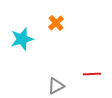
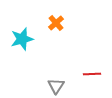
gray triangle: rotated 30 degrees counterclockwise
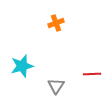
orange cross: rotated 21 degrees clockwise
cyan star: moved 27 px down
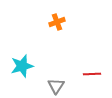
orange cross: moved 1 px right, 1 px up
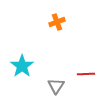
cyan star: rotated 20 degrees counterclockwise
red line: moved 6 px left
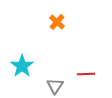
orange cross: rotated 28 degrees counterclockwise
gray triangle: moved 1 px left
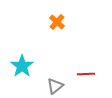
gray triangle: rotated 18 degrees clockwise
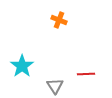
orange cross: moved 2 px right, 2 px up; rotated 21 degrees counterclockwise
gray triangle: rotated 24 degrees counterclockwise
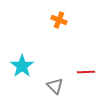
red line: moved 2 px up
gray triangle: rotated 12 degrees counterclockwise
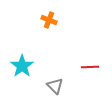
orange cross: moved 10 px left
red line: moved 4 px right, 5 px up
